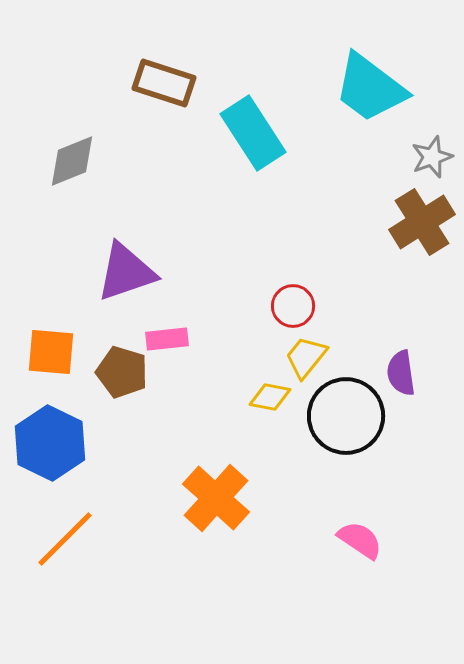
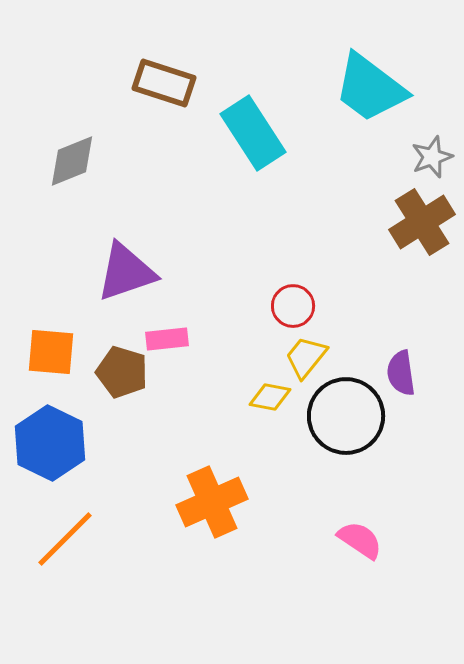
orange cross: moved 4 px left, 4 px down; rotated 24 degrees clockwise
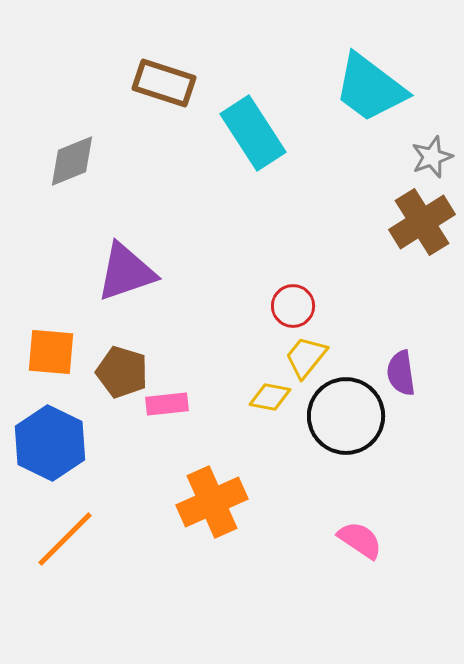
pink rectangle: moved 65 px down
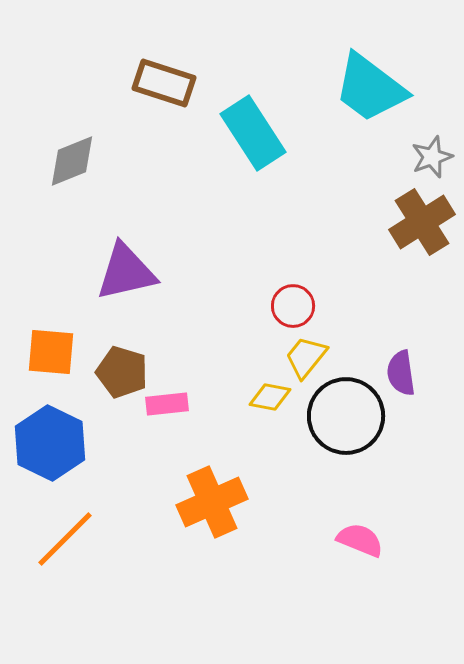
purple triangle: rotated 6 degrees clockwise
pink semicircle: rotated 12 degrees counterclockwise
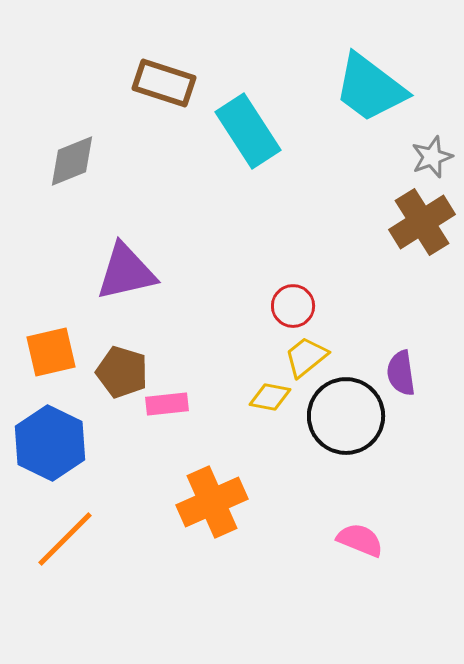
cyan rectangle: moved 5 px left, 2 px up
orange square: rotated 18 degrees counterclockwise
yellow trapezoid: rotated 12 degrees clockwise
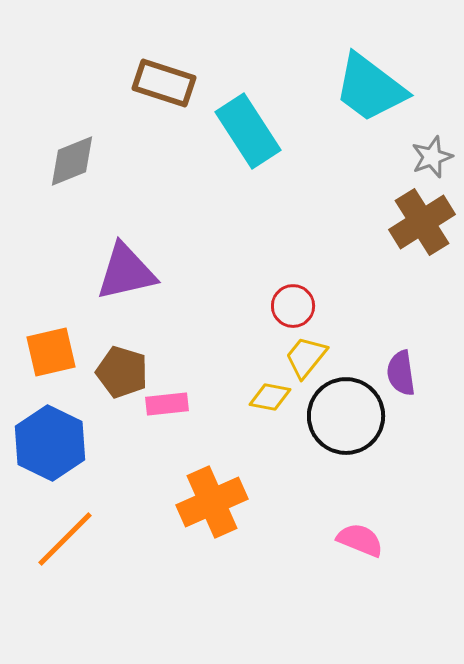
yellow trapezoid: rotated 12 degrees counterclockwise
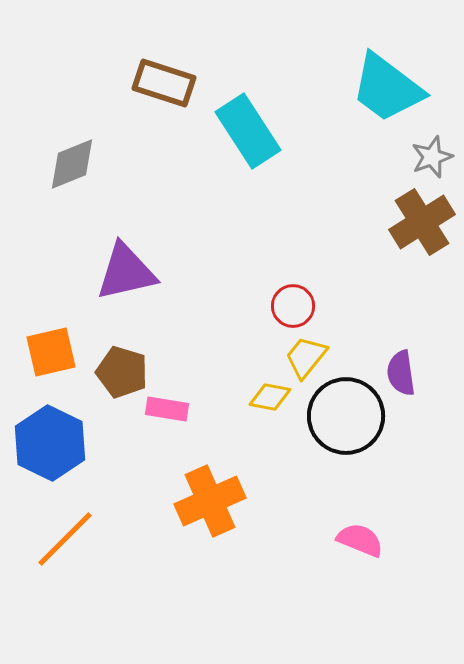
cyan trapezoid: moved 17 px right
gray diamond: moved 3 px down
pink rectangle: moved 5 px down; rotated 15 degrees clockwise
orange cross: moved 2 px left, 1 px up
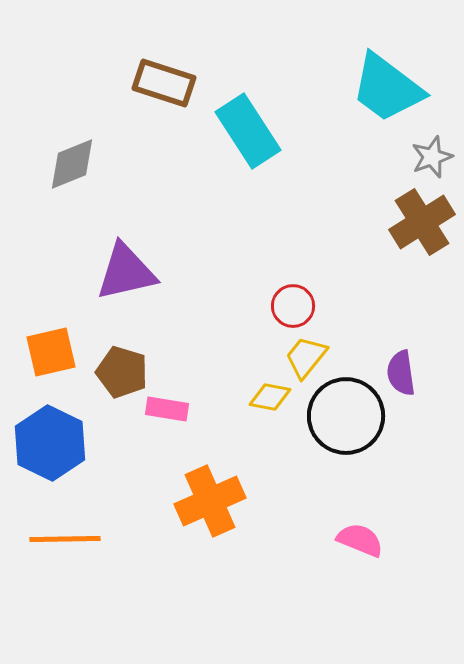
orange line: rotated 44 degrees clockwise
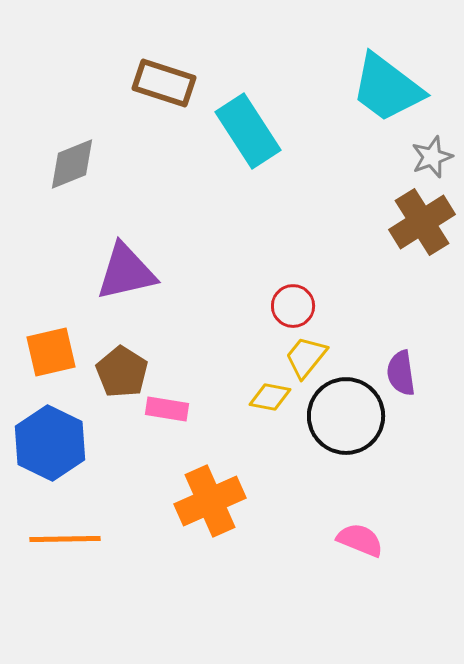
brown pentagon: rotated 15 degrees clockwise
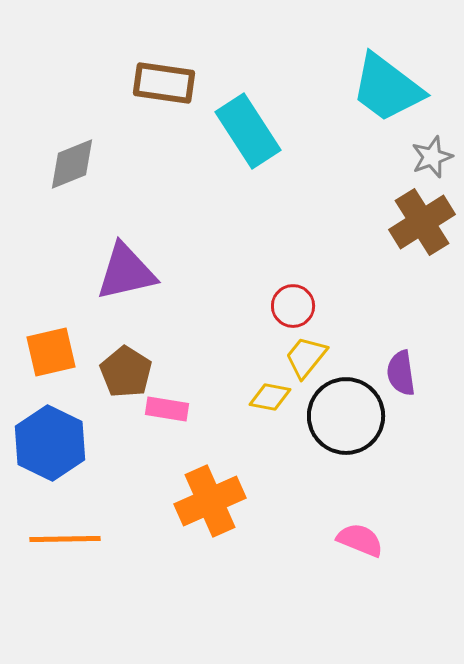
brown rectangle: rotated 10 degrees counterclockwise
brown pentagon: moved 4 px right
